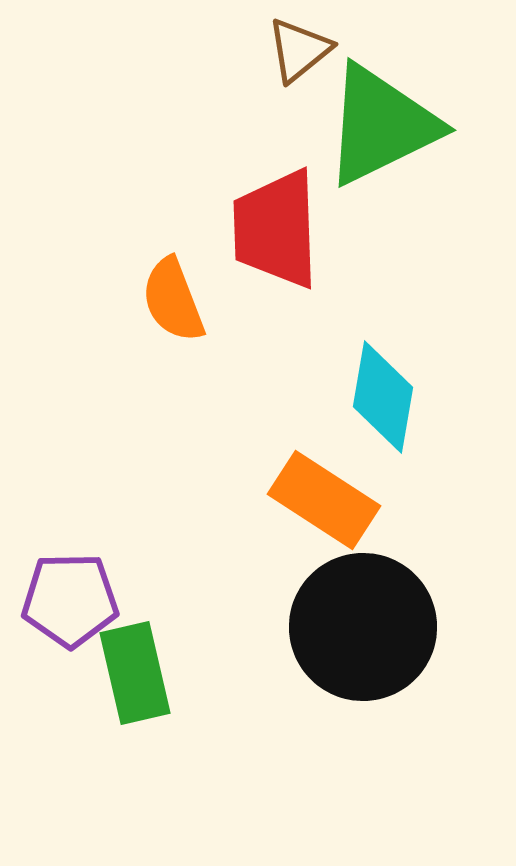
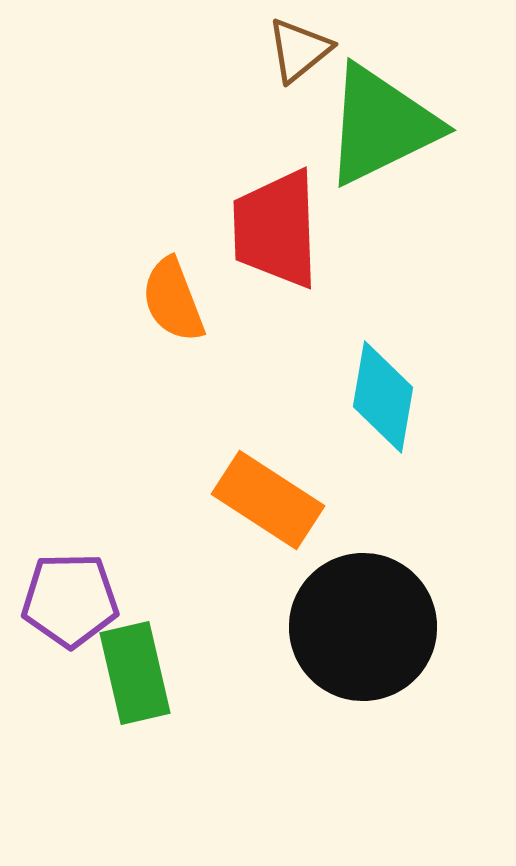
orange rectangle: moved 56 px left
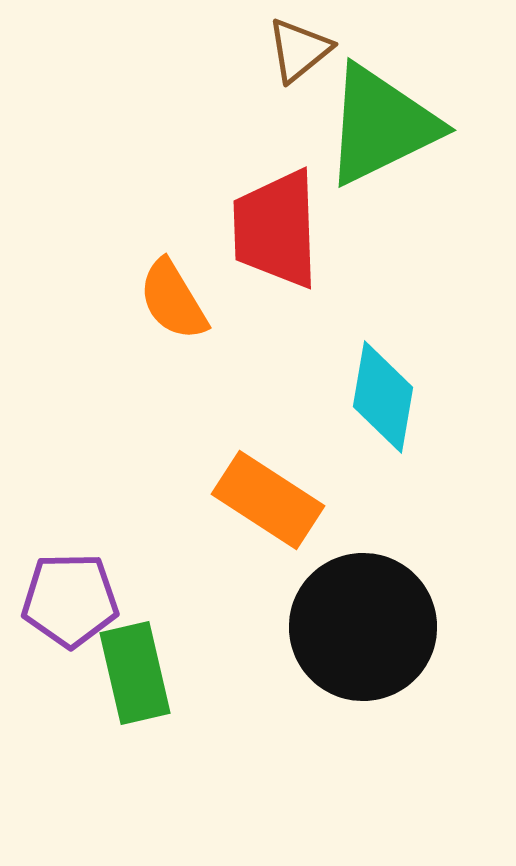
orange semicircle: rotated 10 degrees counterclockwise
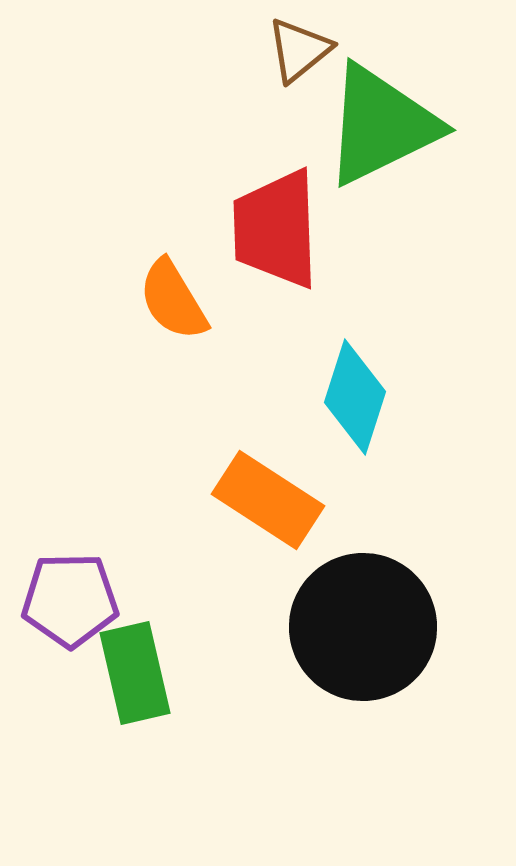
cyan diamond: moved 28 px left; rotated 8 degrees clockwise
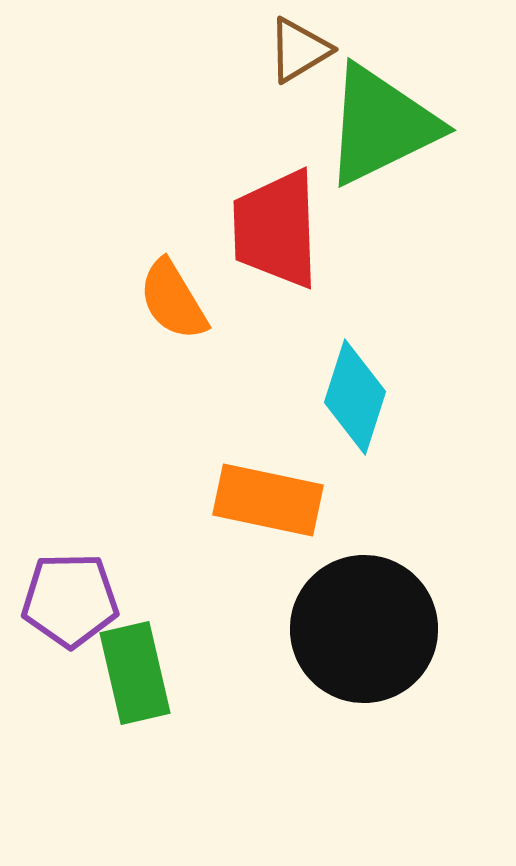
brown triangle: rotated 8 degrees clockwise
orange rectangle: rotated 21 degrees counterclockwise
black circle: moved 1 px right, 2 px down
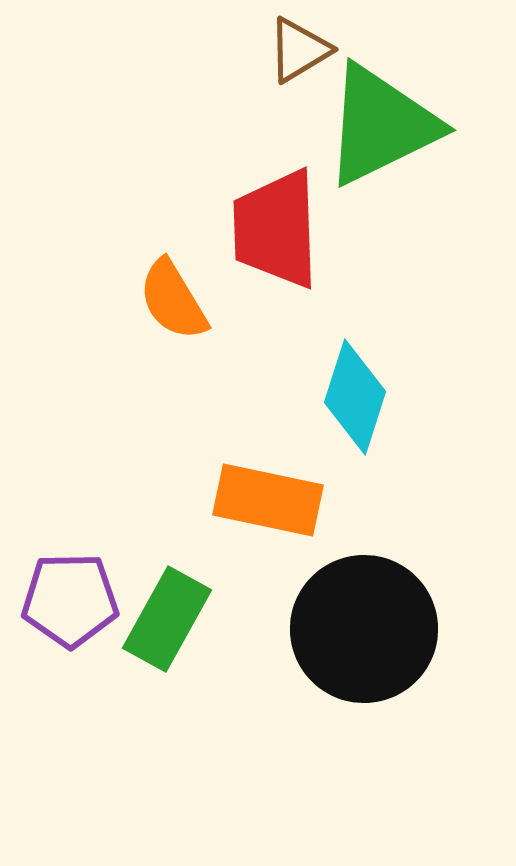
green rectangle: moved 32 px right, 54 px up; rotated 42 degrees clockwise
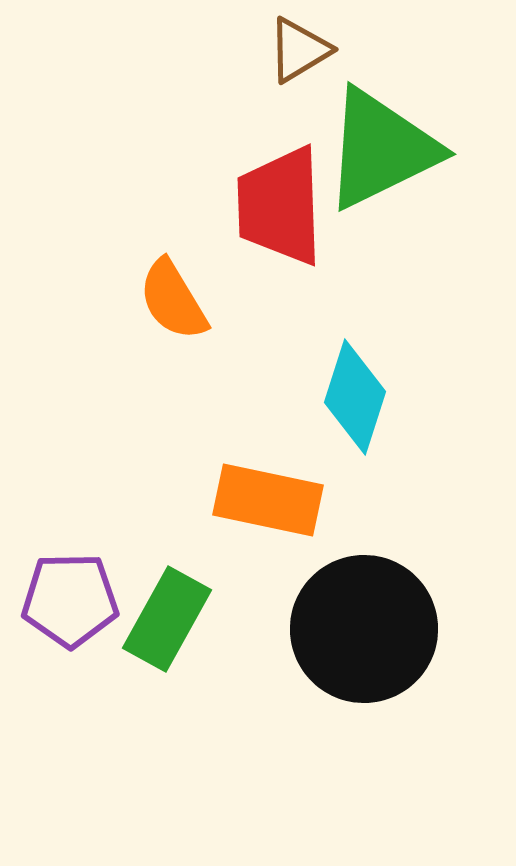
green triangle: moved 24 px down
red trapezoid: moved 4 px right, 23 px up
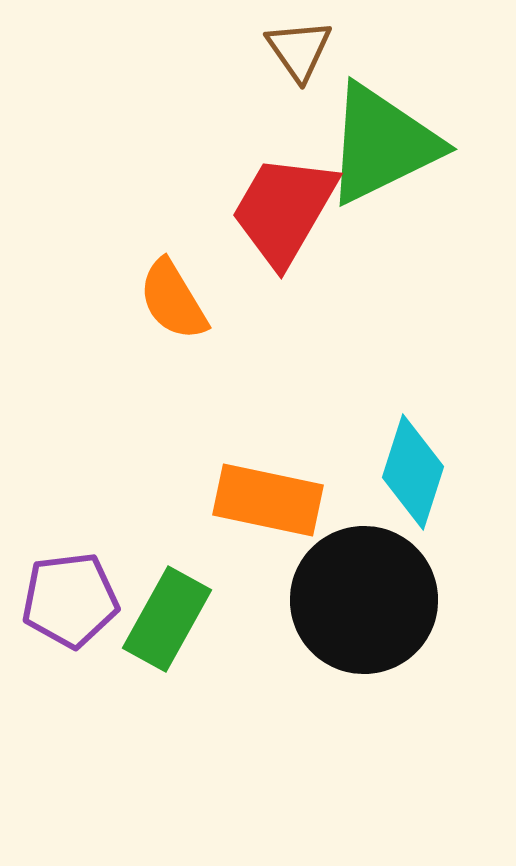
brown triangle: rotated 34 degrees counterclockwise
green triangle: moved 1 px right, 5 px up
red trapezoid: moved 4 px right, 4 px down; rotated 32 degrees clockwise
cyan diamond: moved 58 px right, 75 px down
purple pentagon: rotated 6 degrees counterclockwise
black circle: moved 29 px up
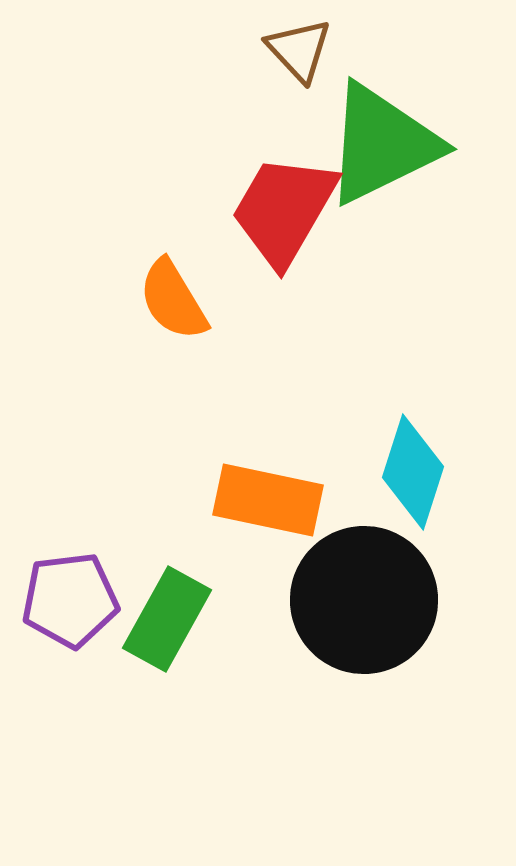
brown triangle: rotated 8 degrees counterclockwise
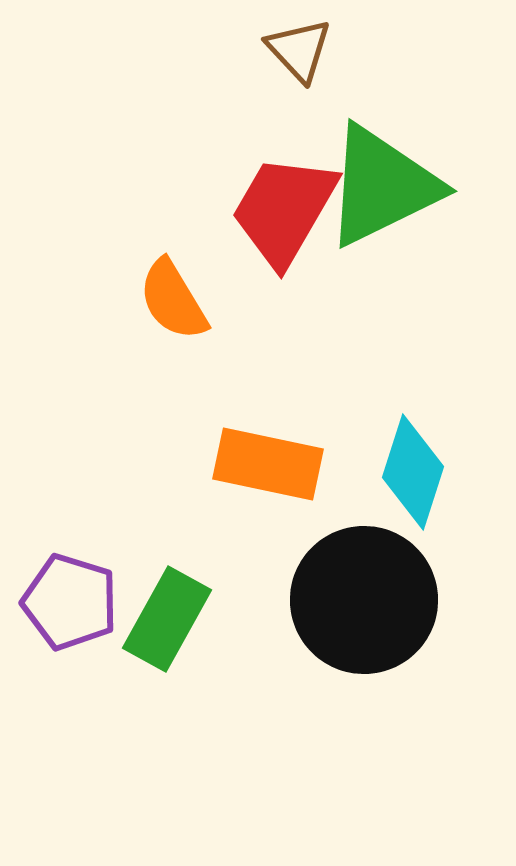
green triangle: moved 42 px down
orange rectangle: moved 36 px up
purple pentagon: moved 2 px down; rotated 24 degrees clockwise
